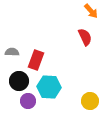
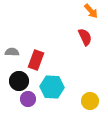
cyan hexagon: moved 3 px right
purple circle: moved 2 px up
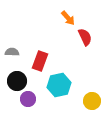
orange arrow: moved 23 px left, 7 px down
red rectangle: moved 4 px right, 1 px down
black circle: moved 2 px left
cyan hexagon: moved 7 px right, 2 px up; rotated 15 degrees counterclockwise
yellow circle: moved 2 px right
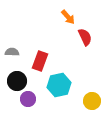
orange arrow: moved 1 px up
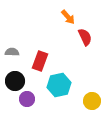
black circle: moved 2 px left
purple circle: moved 1 px left
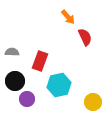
yellow circle: moved 1 px right, 1 px down
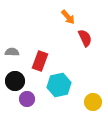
red semicircle: moved 1 px down
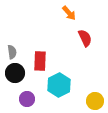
orange arrow: moved 1 px right, 4 px up
gray semicircle: rotated 80 degrees clockwise
red rectangle: rotated 18 degrees counterclockwise
black circle: moved 8 px up
cyan hexagon: rotated 15 degrees counterclockwise
yellow circle: moved 2 px right, 1 px up
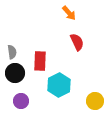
red semicircle: moved 8 px left, 4 px down
purple circle: moved 6 px left, 2 px down
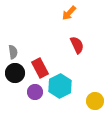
orange arrow: rotated 84 degrees clockwise
red semicircle: moved 3 px down
gray semicircle: moved 1 px right
red rectangle: moved 7 px down; rotated 30 degrees counterclockwise
cyan hexagon: moved 1 px right, 1 px down
purple circle: moved 14 px right, 9 px up
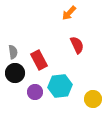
red rectangle: moved 1 px left, 8 px up
cyan hexagon: rotated 20 degrees clockwise
yellow circle: moved 2 px left, 2 px up
